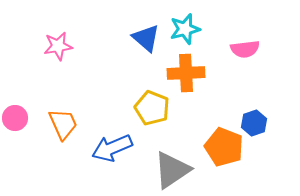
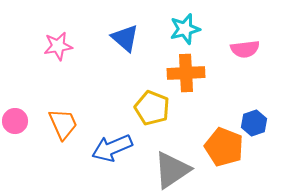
blue triangle: moved 21 px left
pink circle: moved 3 px down
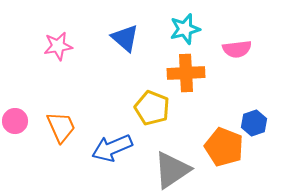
pink semicircle: moved 8 px left
orange trapezoid: moved 2 px left, 3 px down
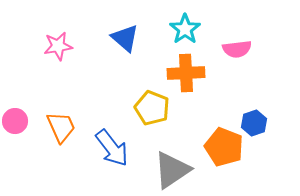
cyan star: rotated 20 degrees counterclockwise
blue arrow: rotated 105 degrees counterclockwise
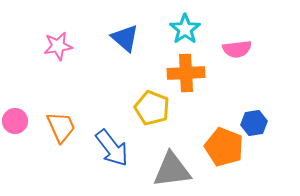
blue hexagon: rotated 10 degrees clockwise
gray triangle: rotated 27 degrees clockwise
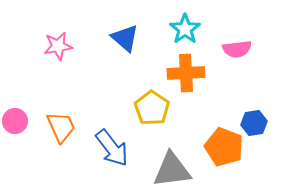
yellow pentagon: rotated 12 degrees clockwise
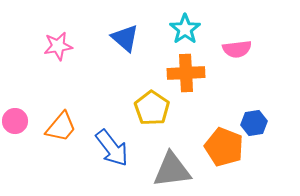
orange trapezoid: rotated 64 degrees clockwise
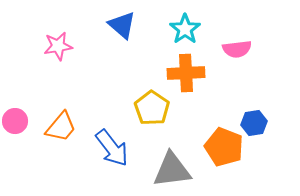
blue triangle: moved 3 px left, 13 px up
